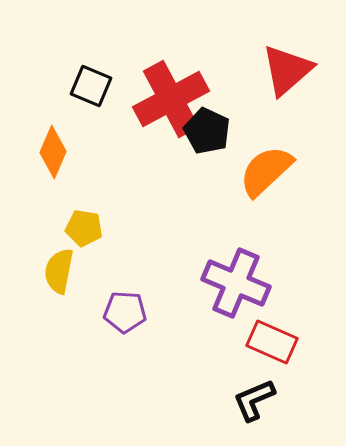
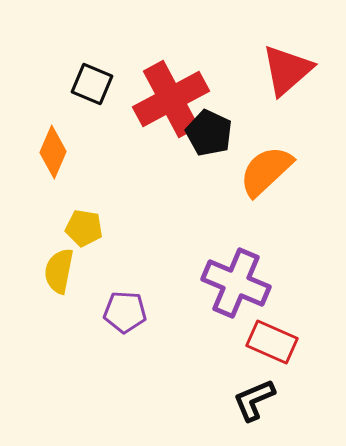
black square: moved 1 px right, 2 px up
black pentagon: moved 2 px right, 2 px down
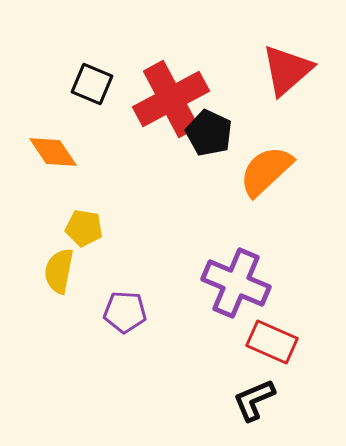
orange diamond: rotated 57 degrees counterclockwise
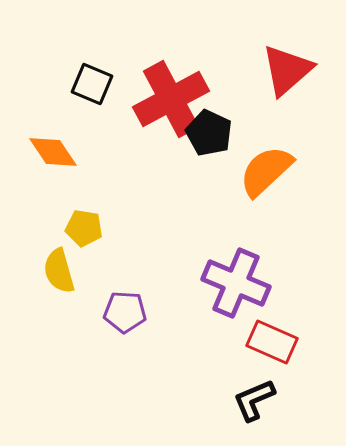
yellow semicircle: rotated 27 degrees counterclockwise
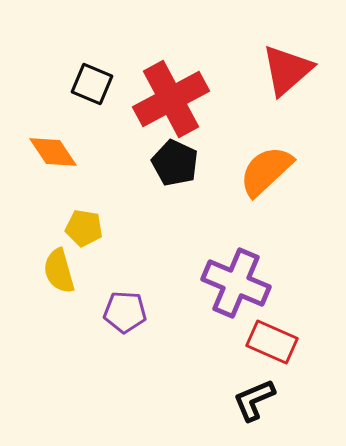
black pentagon: moved 34 px left, 30 px down
